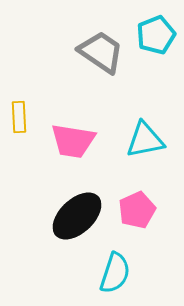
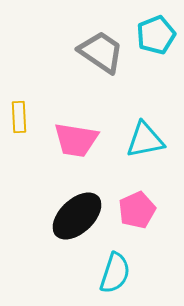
pink trapezoid: moved 3 px right, 1 px up
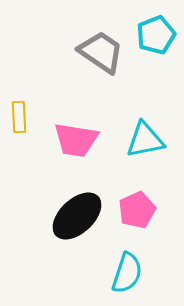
cyan semicircle: moved 12 px right
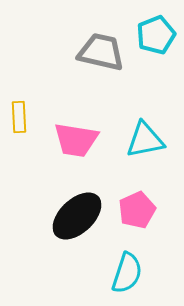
gray trapezoid: rotated 21 degrees counterclockwise
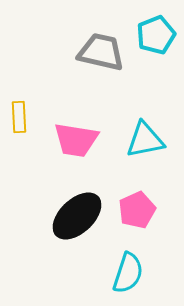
cyan semicircle: moved 1 px right
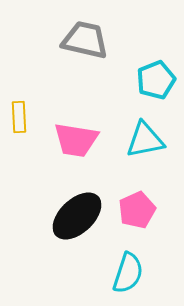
cyan pentagon: moved 45 px down
gray trapezoid: moved 16 px left, 12 px up
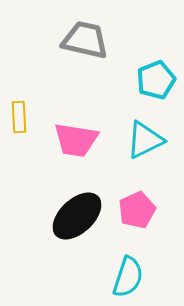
cyan triangle: rotated 15 degrees counterclockwise
cyan semicircle: moved 4 px down
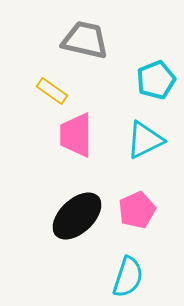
yellow rectangle: moved 33 px right, 26 px up; rotated 52 degrees counterclockwise
pink trapezoid: moved 5 px up; rotated 81 degrees clockwise
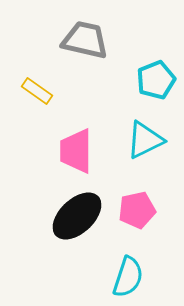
yellow rectangle: moved 15 px left
pink trapezoid: moved 16 px down
pink pentagon: rotated 12 degrees clockwise
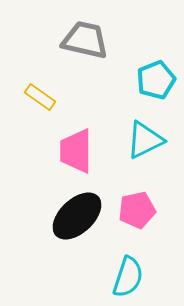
yellow rectangle: moved 3 px right, 6 px down
